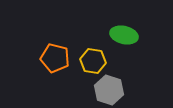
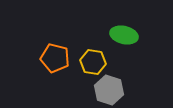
yellow hexagon: moved 1 px down
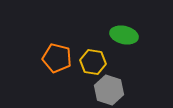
orange pentagon: moved 2 px right
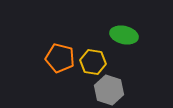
orange pentagon: moved 3 px right
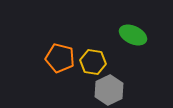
green ellipse: moved 9 px right; rotated 12 degrees clockwise
gray hexagon: rotated 16 degrees clockwise
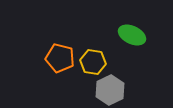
green ellipse: moved 1 px left
gray hexagon: moved 1 px right
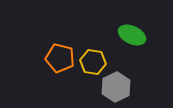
gray hexagon: moved 6 px right, 3 px up
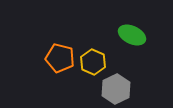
yellow hexagon: rotated 15 degrees clockwise
gray hexagon: moved 2 px down
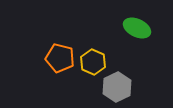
green ellipse: moved 5 px right, 7 px up
gray hexagon: moved 1 px right, 2 px up
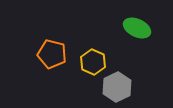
orange pentagon: moved 8 px left, 4 px up
